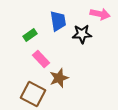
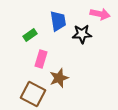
pink rectangle: rotated 60 degrees clockwise
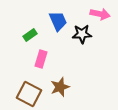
blue trapezoid: rotated 15 degrees counterclockwise
brown star: moved 1 px right, 9 px down
brown square: moved 4 px left
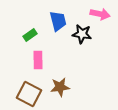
blue trapezoid: rotated 10 degrees clockwise
black star: rotated 12 degrees clockwise
pink rectangle: moved 3 px left, 1 px down; rotated 18 degrees counterclockwise
brown star: rotated 12 degrees clockwise
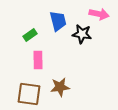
pink arrow: moved 1 px left
brown square: rotated 20 degrees counterclockwise
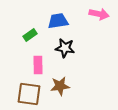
blue trapezoid: rotated 85 degrees counterclockwise
black star: moved 17 px left, 14 px down
pink rectangle: moved 5 px down
brown star: moved 1 px up
